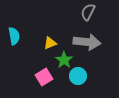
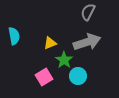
gray arrow: rotated 24 degrees counterclockwise
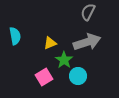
cyan semicircle: moved 1 px right
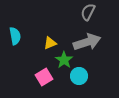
cyan circle: moved 1 px right
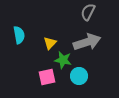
cyan semicircle: moved 4 px right, 1 px up
yellow triangle: rotated 24 degrees counterclockwise
green star: moved 1 px left; rotated 24 degrees counterclockwise
pink square: moved 3 px right; rotated 18 degrees clockwise
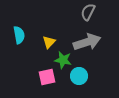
yellow triangle: moved 1 px left, 1 px up
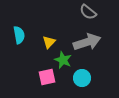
gray semicircle: rotated 78 degrees counterclockwise
green star: rotated 12 degrees clockwise
cyan circle: moved 3 px right, 2 px down
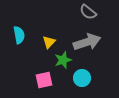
green star: rotated 30 degrees clockwise
pink square: moved 3 px left, 3 px down
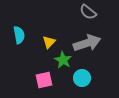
gray arrow: moved 1 px down
green star: rotated 24 degrees counterclockwise
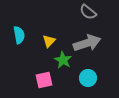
yellow triangle: moved 1 px up
cyan circle: moved 6 px right
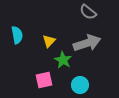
cyan semicircle: moved 2 px left
cyan circle: moved 8 px left, 7 px down
